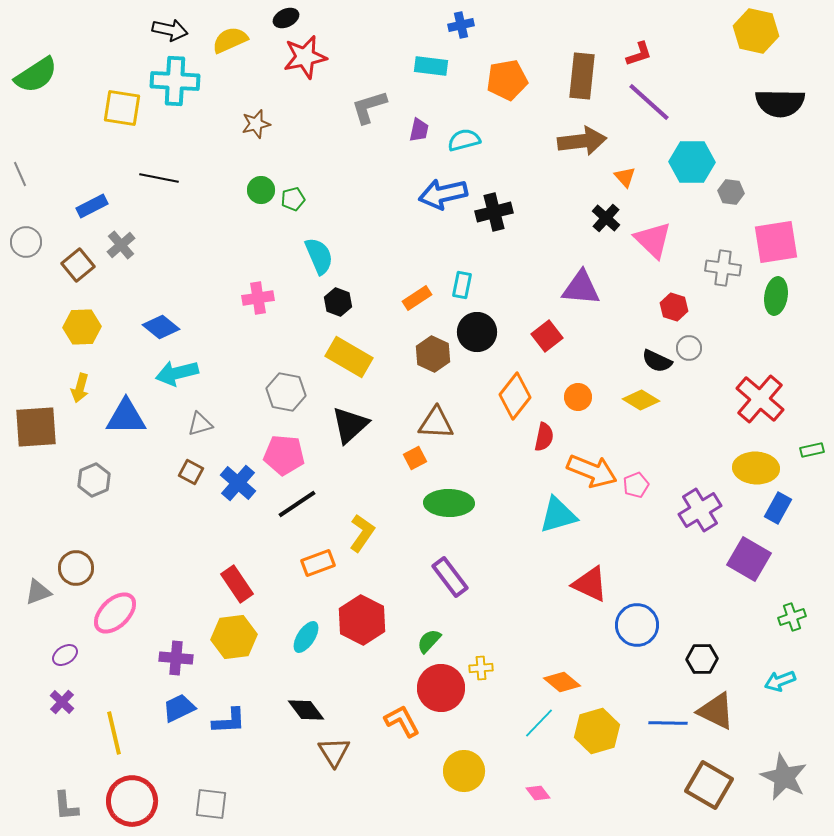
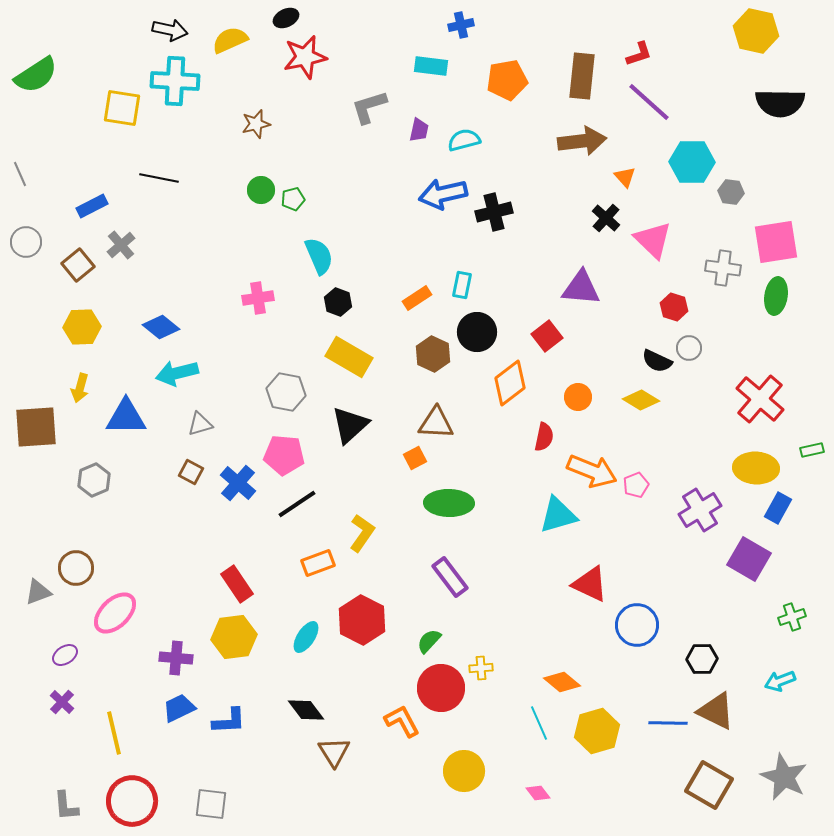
orange diamond at (515, 396): moved 5 px left, 13 px up; rotated 15 degrees clockwise
cyan line at (539, 723): rotated 68 degrees counterclockwise
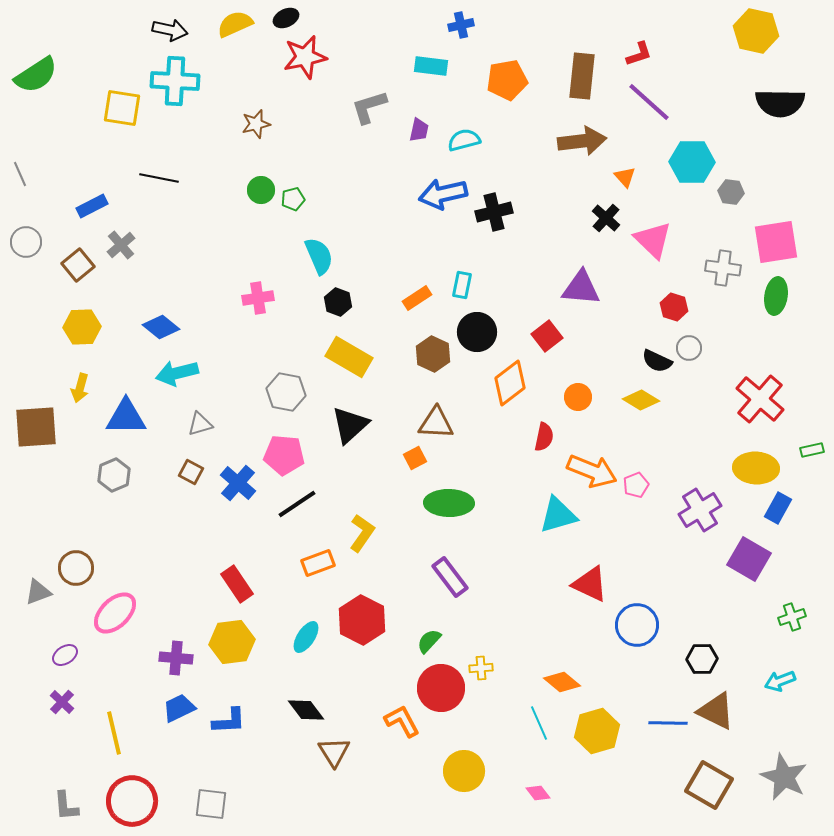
yellow semicircle at (230, 40): moved 5 px right, 16 px up
gray hexagon at (94, 480): moved 20 px right, 5 px up
yellow hexagon at (234, 637): moved 2 px left, 5 px down
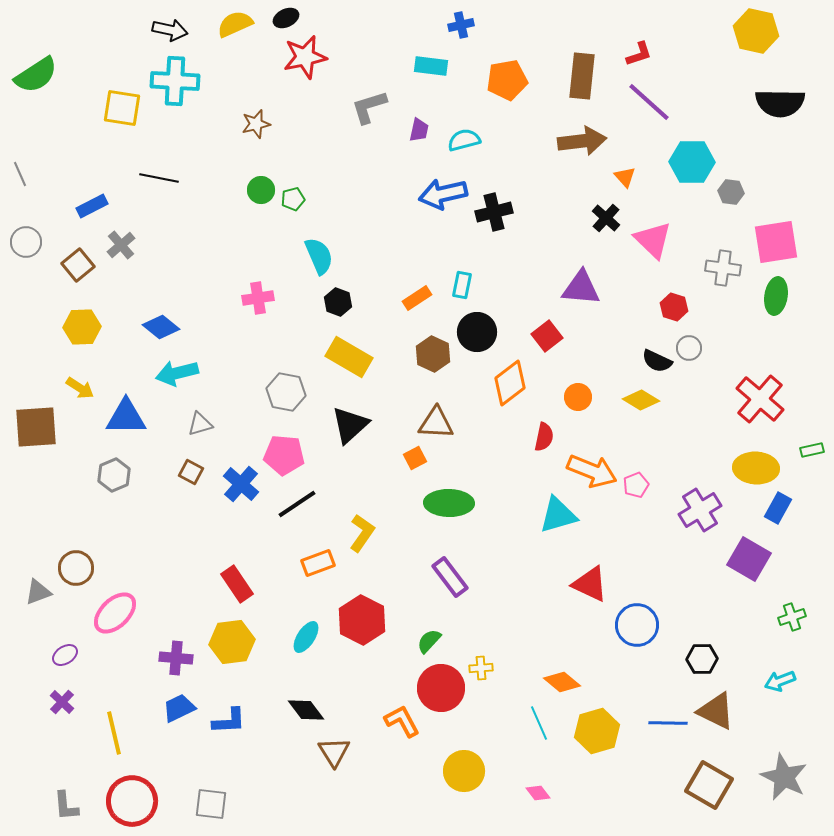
yellow arrow at (80, 388): rotated 72 degrees counterclockwise
blue cross at (238, 483): moved 3 px right, 1 px down
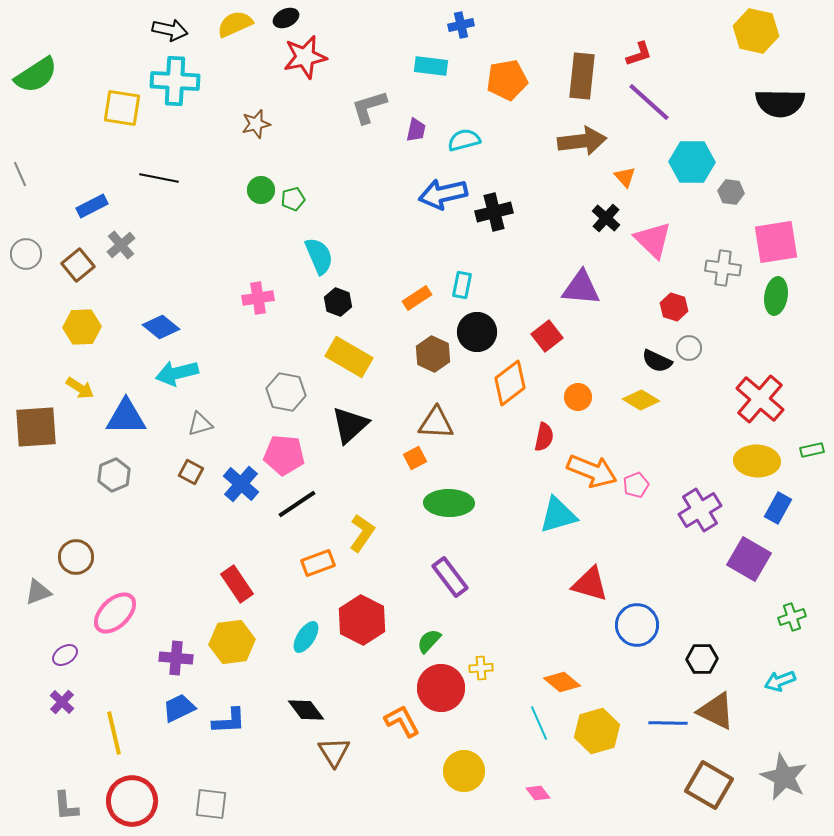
purple trapezoid at (419, 130): moved 3 px left
gray circle at (26, 242): moved 12 px down
yellow ellipse at (756, 468): moved 1 px right, 7 px up
brown circle at (76, 568): moved 11 px up
red triangle at (590, 584): rotated 9 degrees counterclockwise
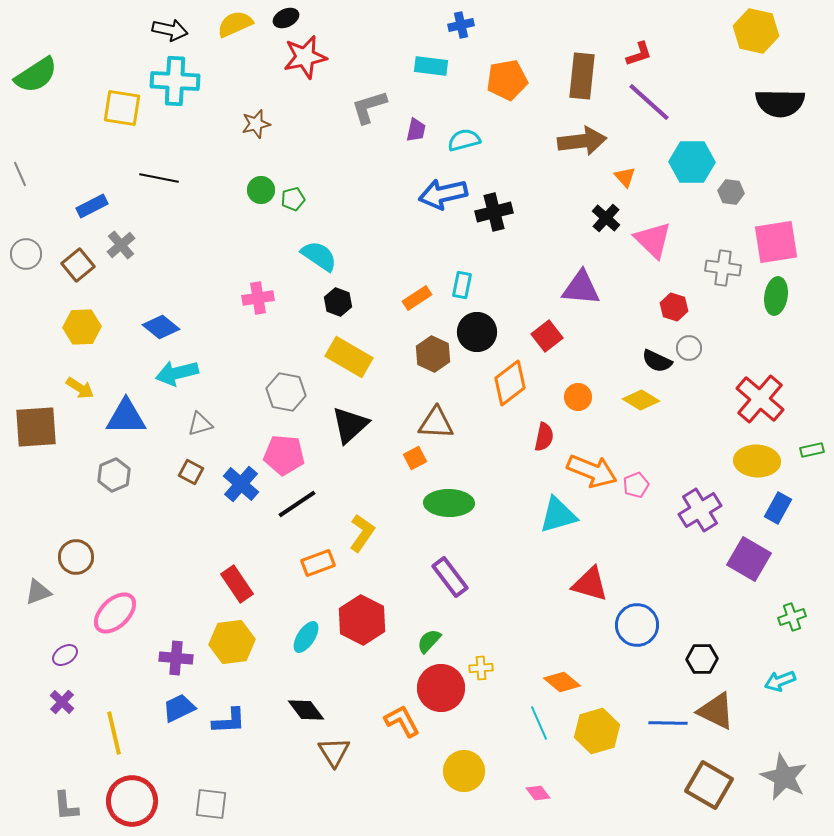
cyan semicircle at (319, 256): rotated 33 degrees counterclockwise
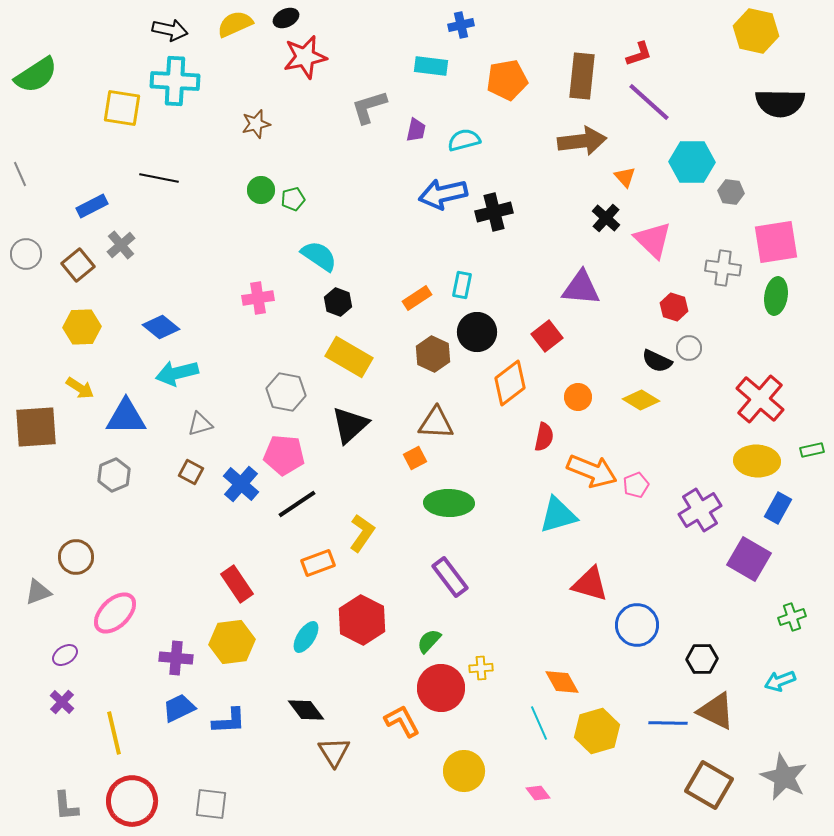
orange diamond at (562, 682): rotated 21 degrees clockwise
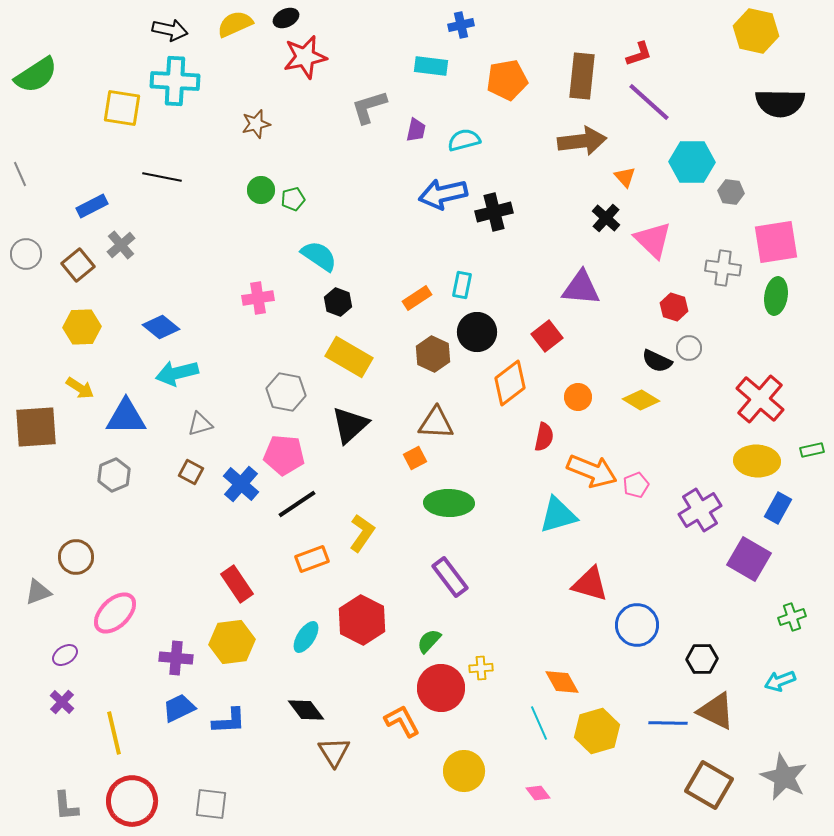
black line at (159, 178): moved 3 px right, 1 px up
orange rectangle at (318, 563): moved 6 px left, 4 px up
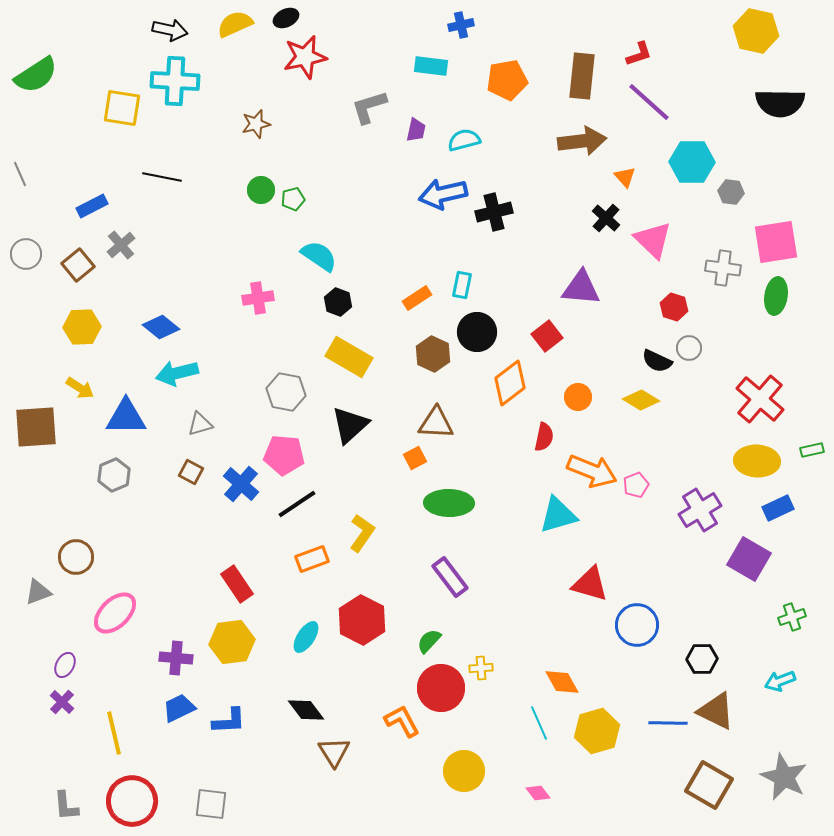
blue rectangle at (778, 508): rotated 36 degrees clockwise
purple ellipse at (65, 655): moved 10 px down; rotated 30 degrees counterclockwise
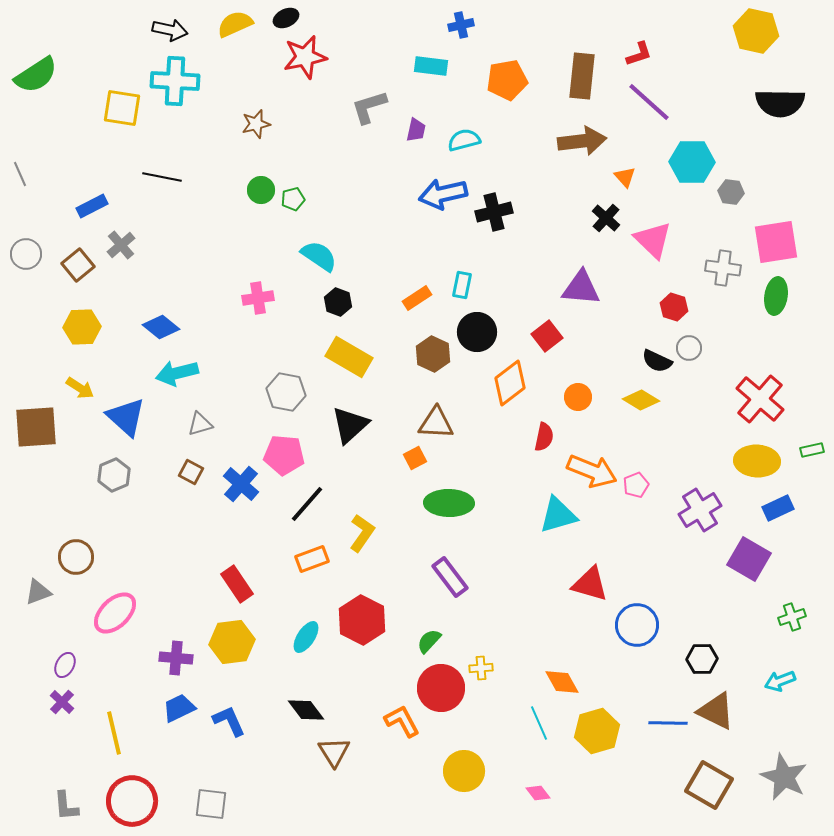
blue triangle at (126, 417): rotated 42 degrees clockwise
black line at (297, 504): moved 10 px right; rotated 15 degrees counterclockwise
blue L-shape at (229, 721): rotated 111 degrees counterclockwise
